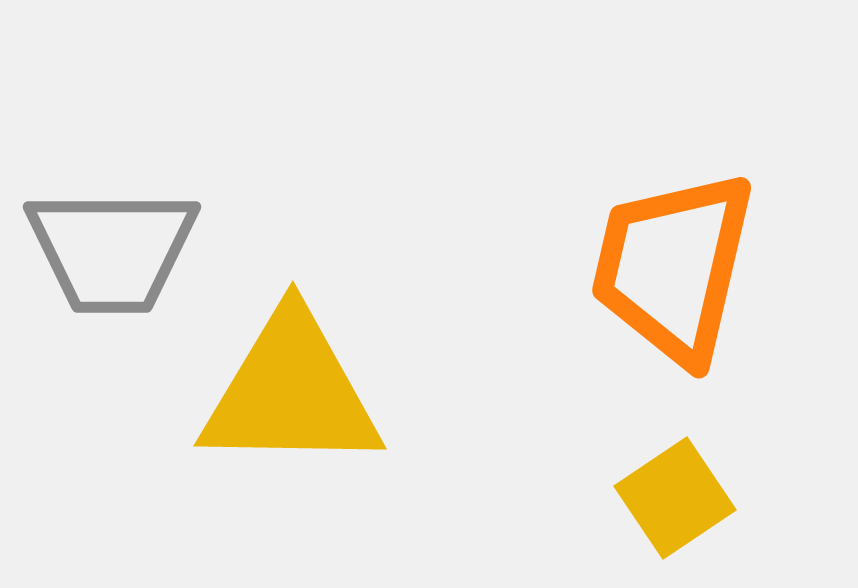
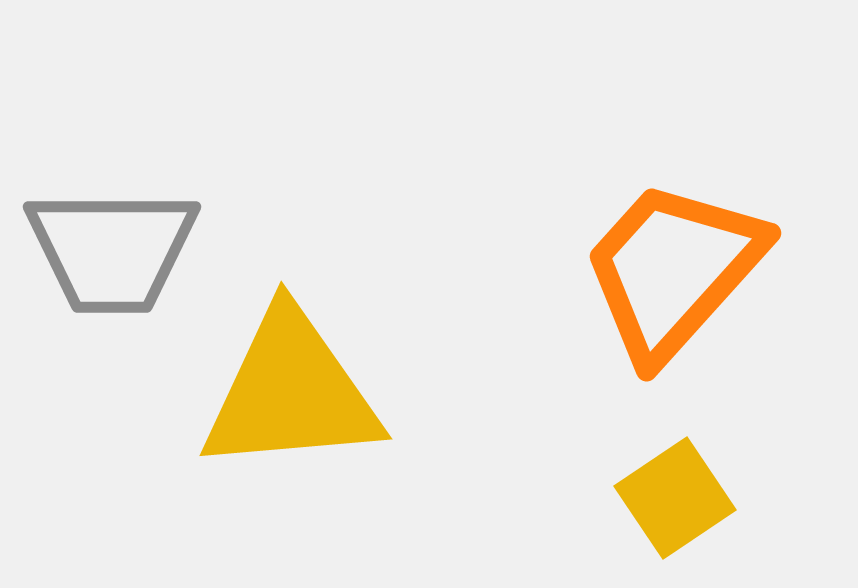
orange trapezoid: moved 3 px down; rotated 29 degrees clockwise
yellow triangle: rotated 6 degrees counterclockwise
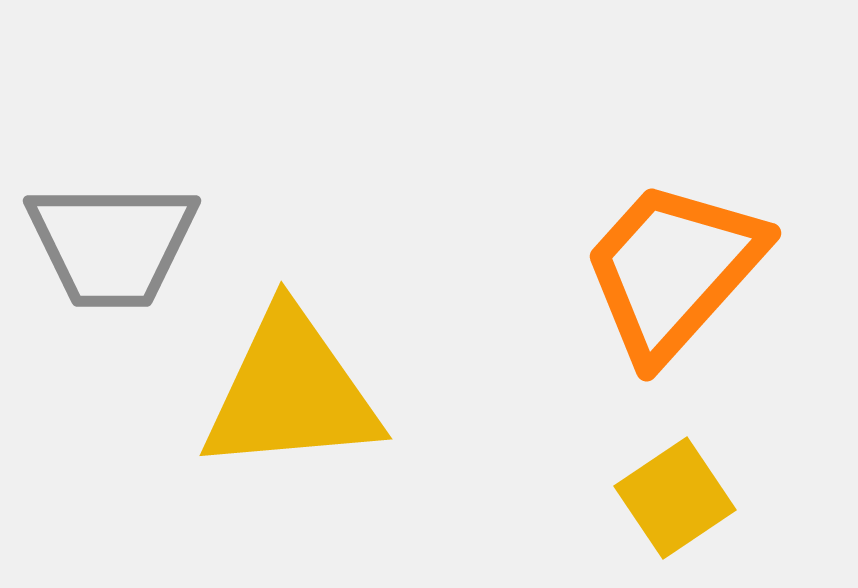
gray trapezoid: moved 6 px up
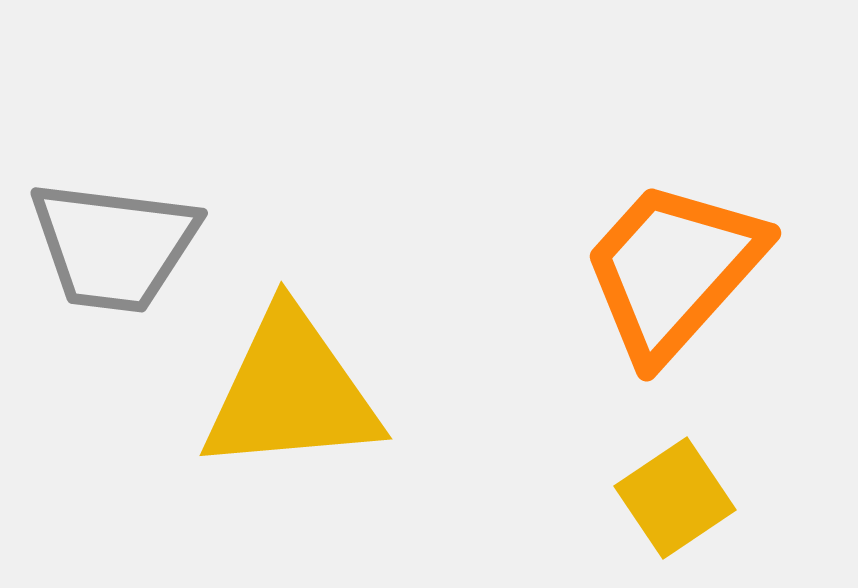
gray trapezoid: moved 2 px right, 2 px down; rotated 7 degrees clockwise
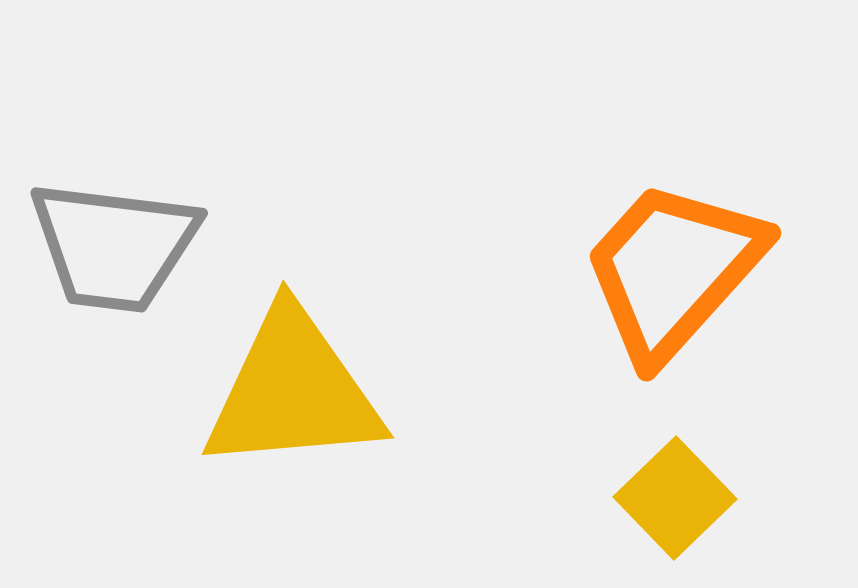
yellow triangle: moved 2 px right, 1 px up
yellow square: rotated 10 degrees counterclockwise
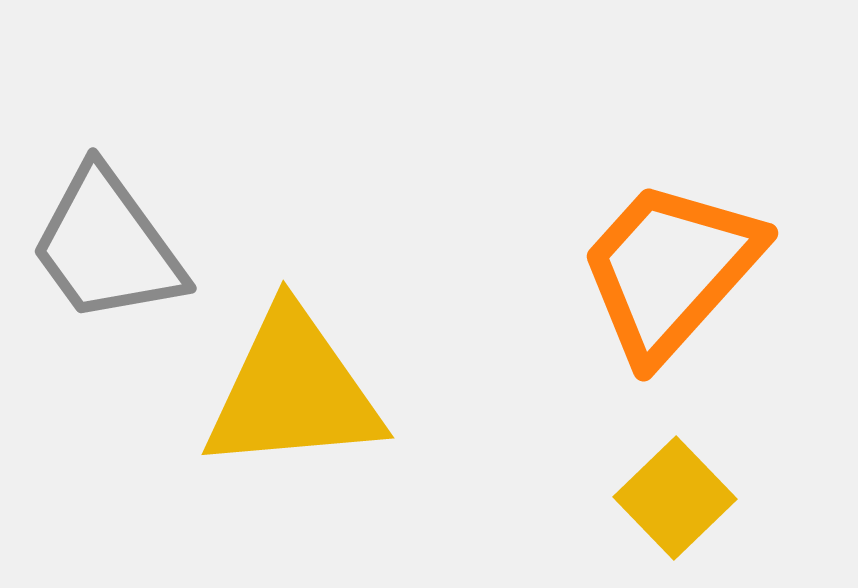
gray trapezoid: moved 7 px left; rotated 47 degrees clockwise
orange trapezoid: moved 3 px left
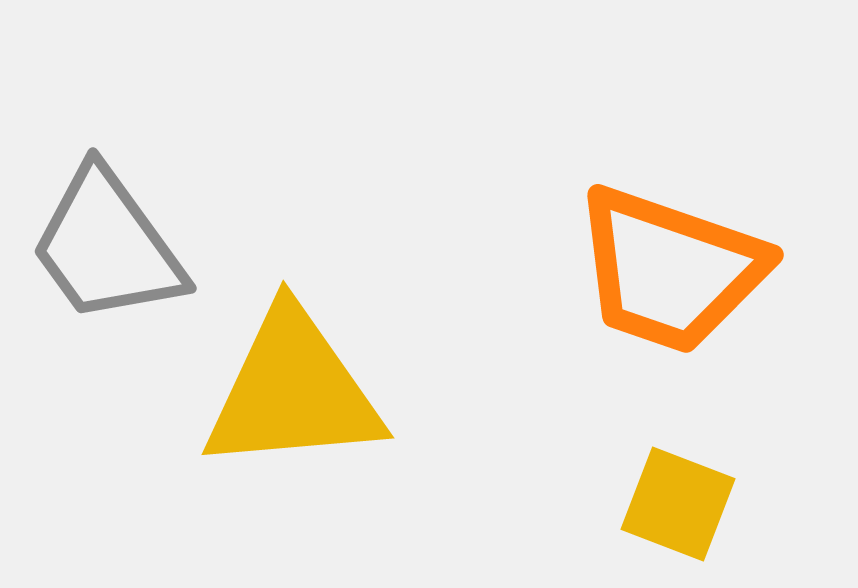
orange trapezoid: rotated 113 degrees counterclockwise
yellow square: moved 3 px right, 6 px down; rotated 25 degrees counterclockwise
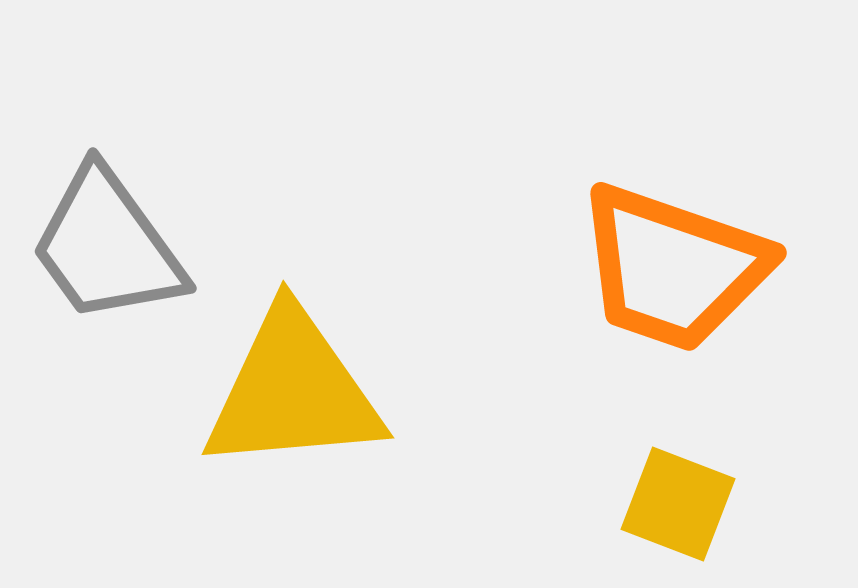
orange trapezoid: moved 3 px right, 2 px up
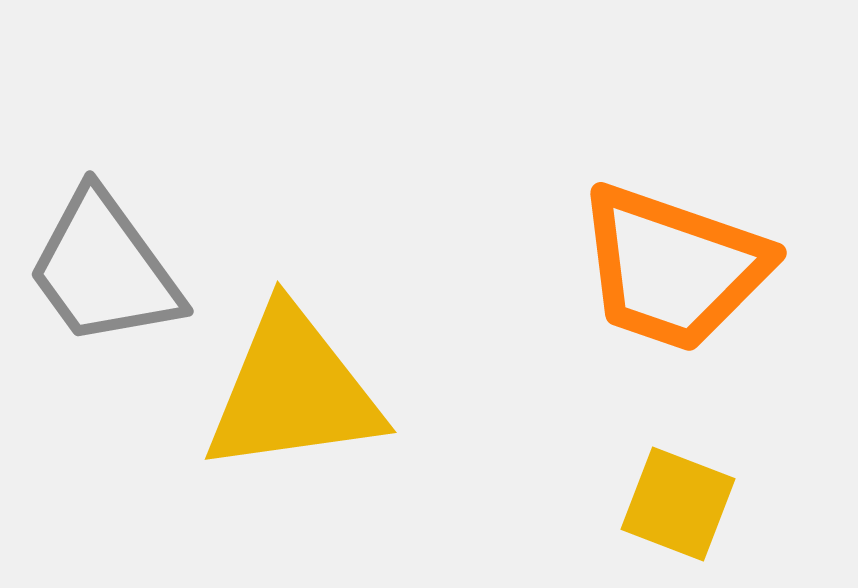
gray trapezoid: moved 3 px left, 23 px down
yellow triangle: rotated 3 degrees counterclockwise
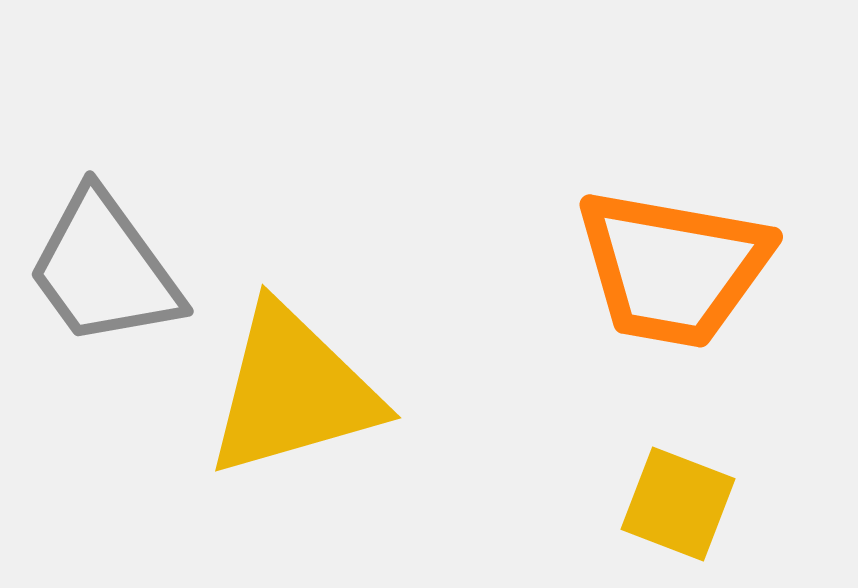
orange trapezoid: rotated 9 degrees counterclockwise
yellow triangle: rotated 8 degrees counterclockwise
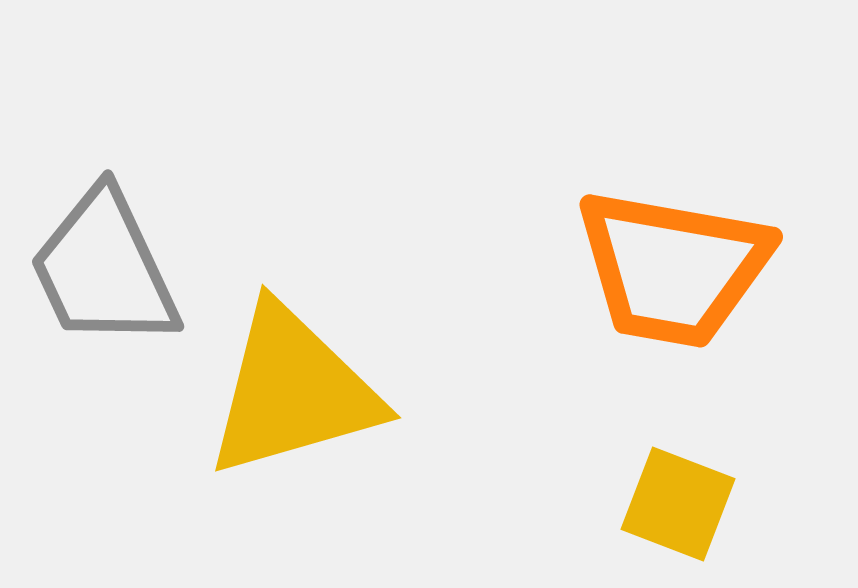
gray trapezoid: rotated 11 degrees clockwise
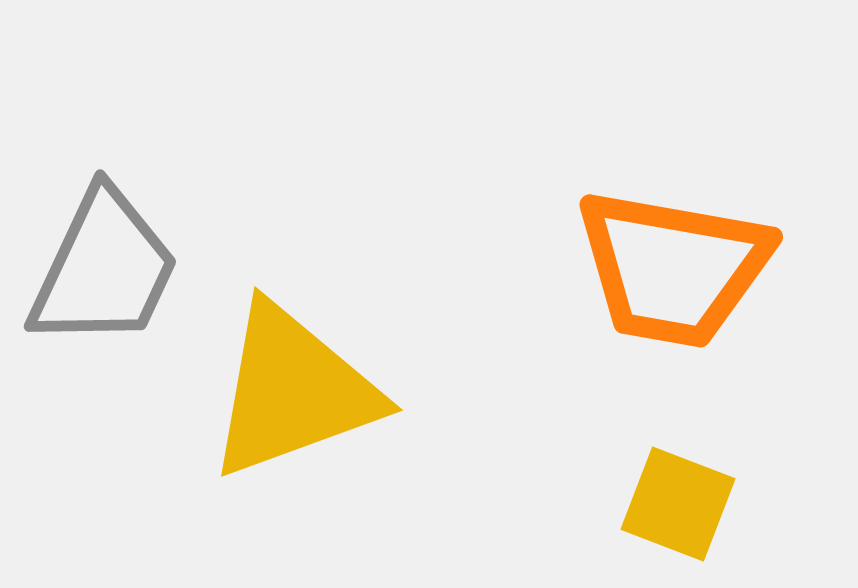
gray trapezoid: rotated 130 degrees counterclockwise
yellow triangle: rotated 4 degrees counterclockwise
